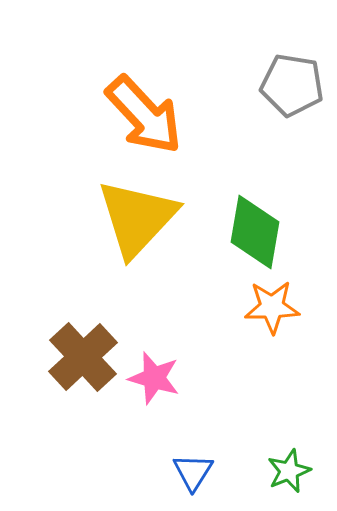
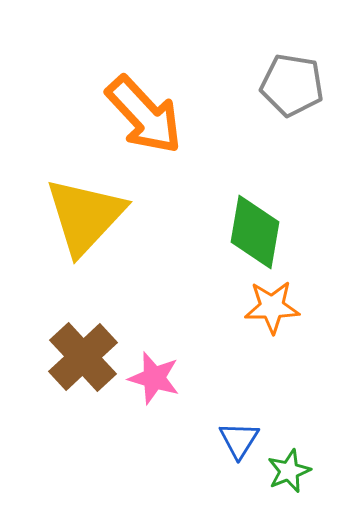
yellow triangle: moved 52 px left, 2 px up
blue triangle: moved 46 px right, 32 px up
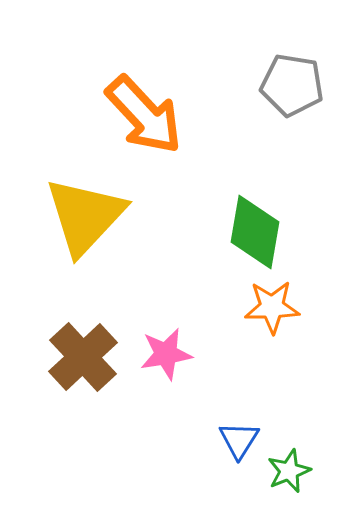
pink star: moved 12 px right, 24 px up; rotated 26 degrees counterclockwise
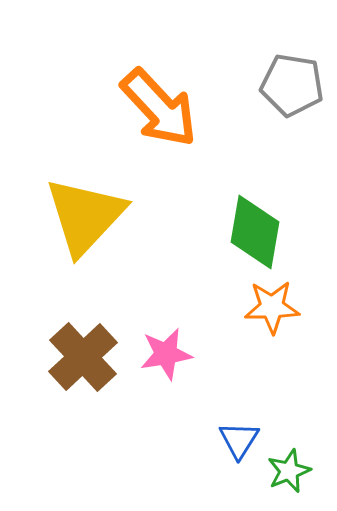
orange arrow: moved 15 px right, 7 px up
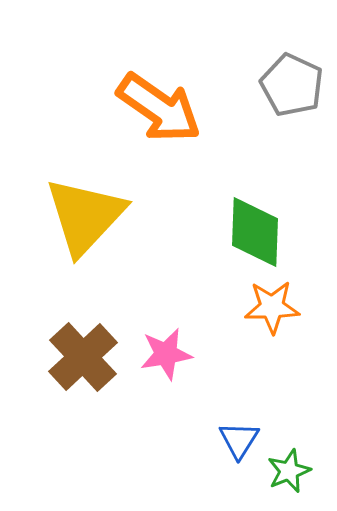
gray pentagon: rotated 16 degrees clockwise
orange arrow: rotated 12 degrees counterclockwise
green diamond: rotated 8 degrees counterclockwise
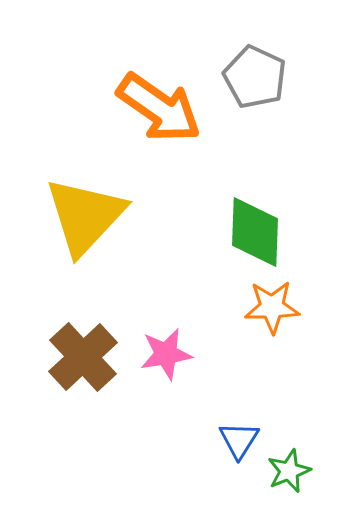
gray pentagon: moved 37 px left, 8 px up
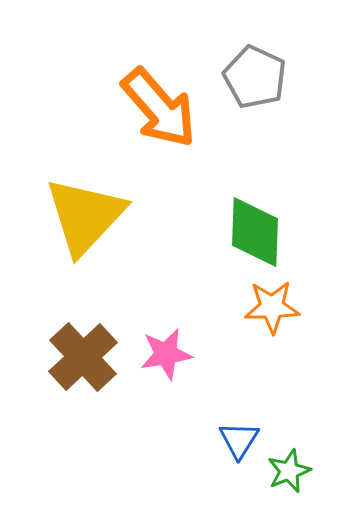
orange arrow: rotated 14 degrees clockwise
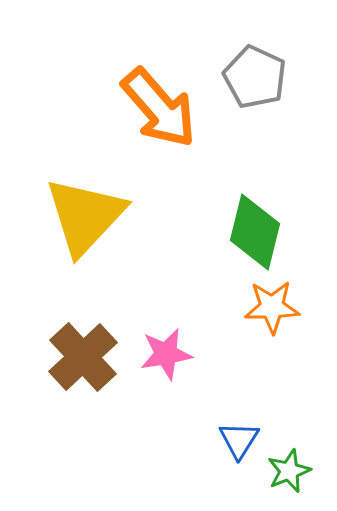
green diamond: rotated 12 degrees clockwise
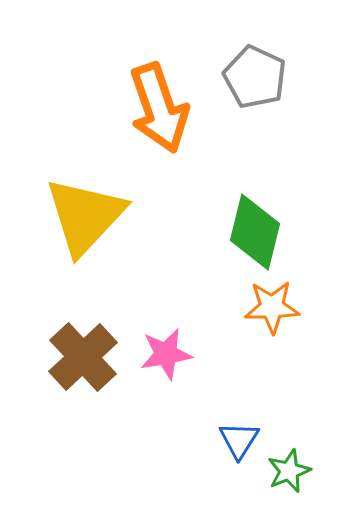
orange arrow: rotated 22 degrees clockwise
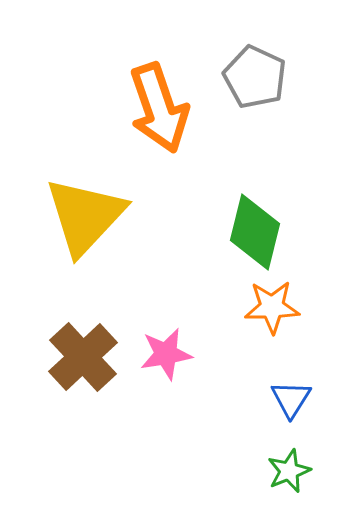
blue triangle: moved 52 px right, 41 px up
